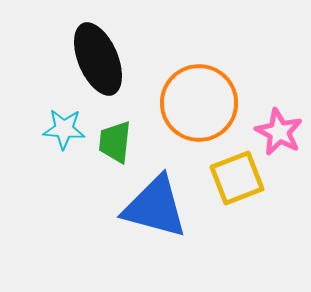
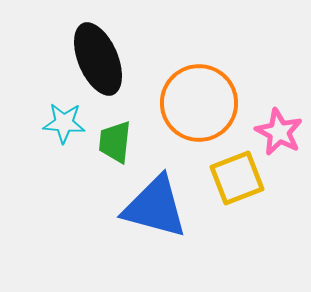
cyan star: moved 6 px up
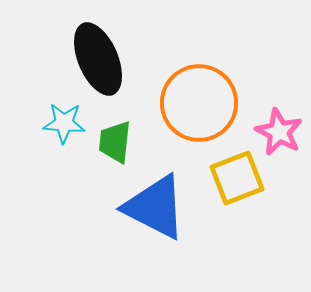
blue triangle: rotated 12 degrees clockwise
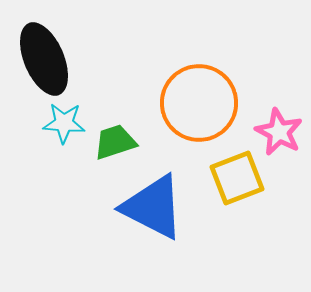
black ellipse: moved 54 px left
green trapezoid: rotated 66 degrees clockwise
blue triangle: moved 2 px left
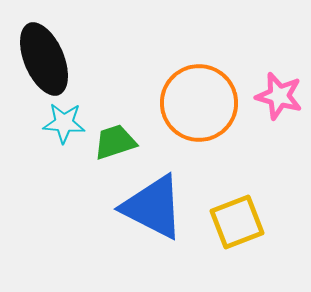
pink star: moved 36 px up; rotated 12 degrees counterclockwise
yellow square: moved 44 px down
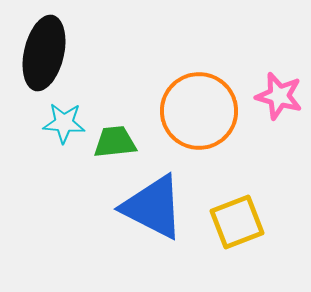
black ellipse: moved 6 px up; rotated 36 degrees clockwise
orange circle: moved 8 px down
green trapezoid: rotated 12 degrees clockwise
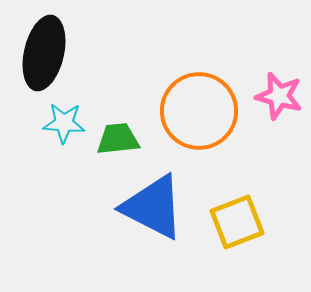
green trapezoid: moved 3 px right, 3 px up
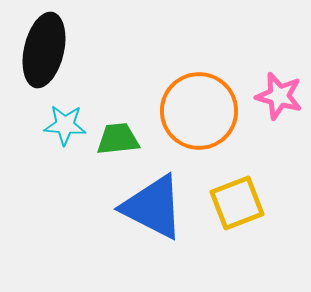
black ellipse: moved 3 px up
cyan star: moved 1 px right, 2 px down
yellow square: moved 19 px up
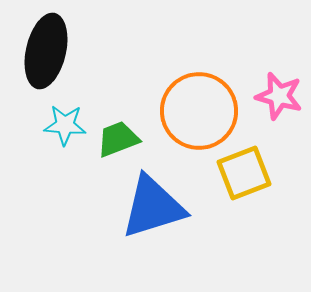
black ellipse: moved 2 px right, 1 px down
green trapezoid: rotated 15 degrees counterclockwise
yellow square: moved 7 px right, 30 px up
blue triangle: rotated 44 degrees counterclockwise
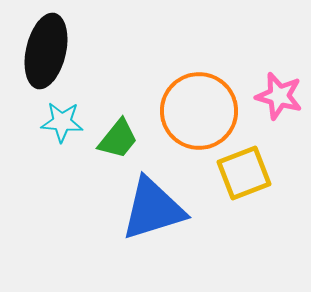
cyan star: moved 3 px left, 3 px up
green trapezoid: rotated 150 degrees clockwise
blue triangle: moved 2 px down
